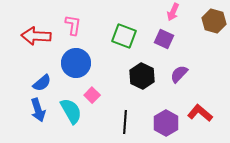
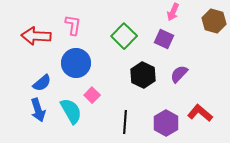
green square: rotated 25 degrees clockwise
black hexagon: moved 1 px right, 1 px up
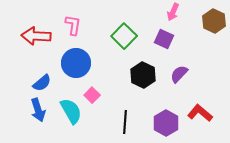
brown hexagon: rotated 10 degrees clockwise
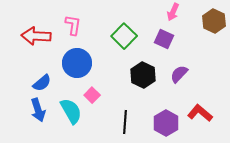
blue circle: moved 1 px right
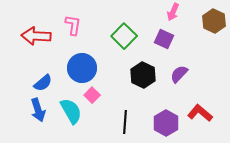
blue circle: moved 5 px right, 5 px down
blue semicircle: moved 1 px right
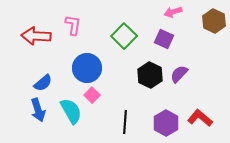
pink arrow: rotated 48 degrees clockwise
blue circle: moved 5 px right
black hexagon: moved 7 px right
red L-shape: moved 5 px down
